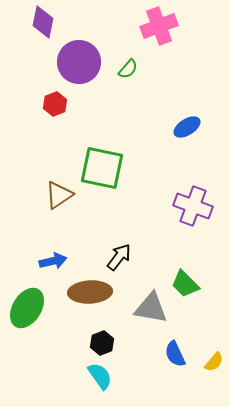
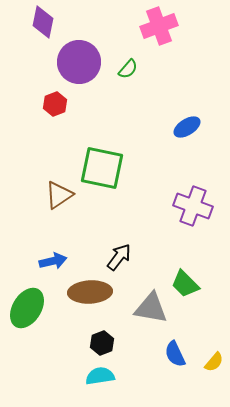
cyan semicircle: rotated 64 degrees counterclockwise
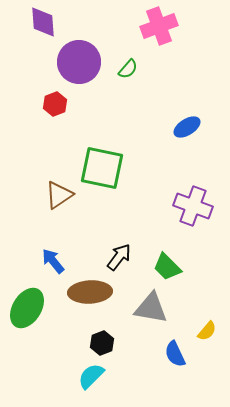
purple diamond: rotated 16 degrees counterclockwise
blue arrow: rotated 116 degrees counterclockwise
green trapezoid: moved 18 px left, 17 px up
yellow semicircle: moved 7 px left, 31 px up
cyan semicircle: moved 9 px left; rotated 36 degrees counterclockwise
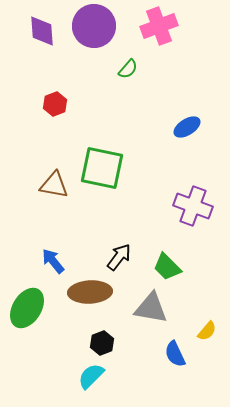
purple diamond: moved 1 px left, 9 px down
purple circle: moved 15 px right, 36 px up
brown triangle: moved 5 px left, 10 px up; rotated 44 degrees clockwise
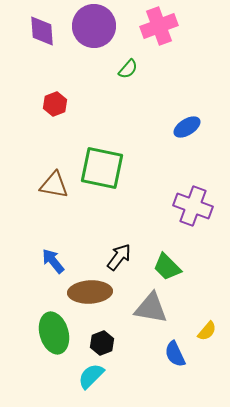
green ellipse: moved 27 px right, 25 px down; rotated 48 degrees counterclockwise
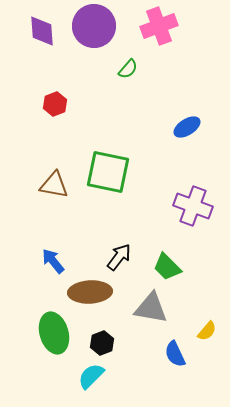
green square: moved 6 px right, 4 px down
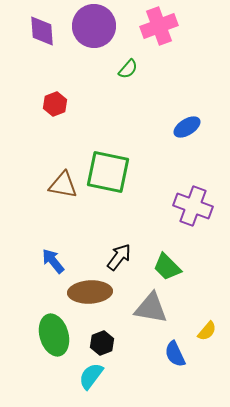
brown triangle: moved 9 px right
green ellipse: moved 2 px down
cyan semicircle: rotated 8 degrees counterclockwise
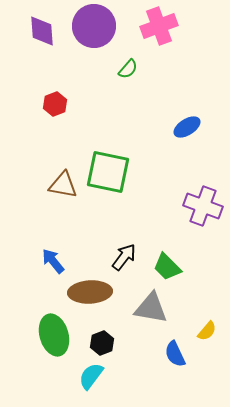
purple cross: moved 10 px right
black arrow: moved 5 px right
